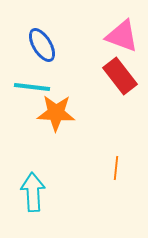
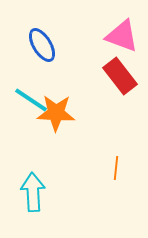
cyan line: moved 1 px left, 13 px down; rotated 27 degrees clockwise
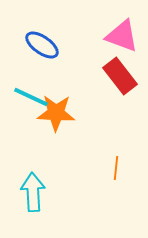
blue ellipse: rotated 24 degrees counterclockwise
cyan line: moved 3 px up; rotated 9 degrees counterclockwise
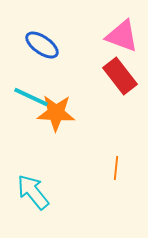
cyan arrow: rotated 36 degrees counterclockwise
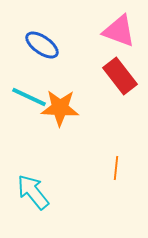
pink triangle: moved 3 px left, 5 px up
cyan line: moved 2 px left
orange star: moved 4 px right, 5 px up
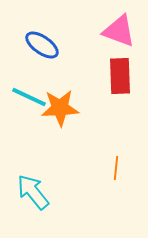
red rectangle: rotated 36 degrees clockwise
orange star: rotated 6 degrees counterclockwise
